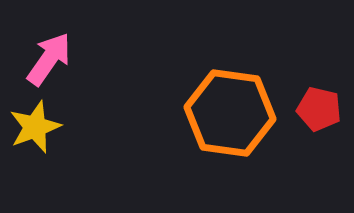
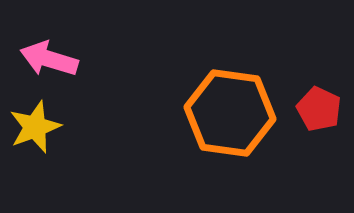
pink arrow: rotated 108 degrees counterclockwise
red pentagon: rotated 12 degrees clockwise
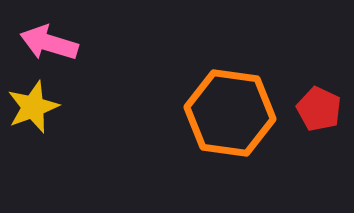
pink arrow: moved 16 px up
yellow star: moved 2 px left, 20 px up
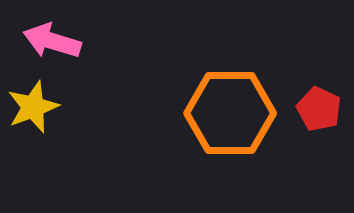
pink arrow: moved 3 px right, 2 px up
orange hexagon: rotated 8 degrees counterclockwise
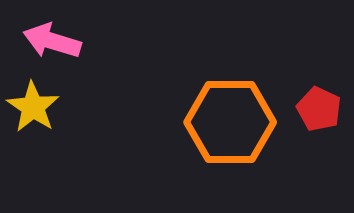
yellow star: rotated 18 degrees counterclockwise
orange hexagon: moved 9 px down
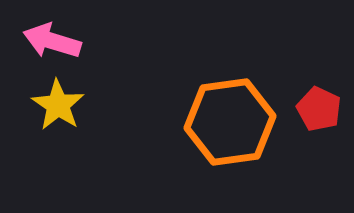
yellow star: moved 25 px right, 2 px up
orange hexagon: rotated 8 degrees counterclockwise
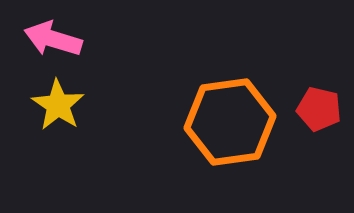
pink arrow: moved 1 px right, 2 px up
red pentagon: rotated 12 degrees counterclockwise
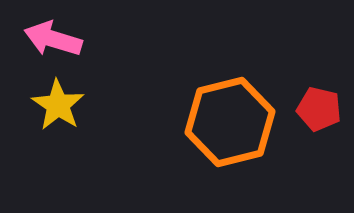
orange hexagon: rotated 6 degrees counterclockwise
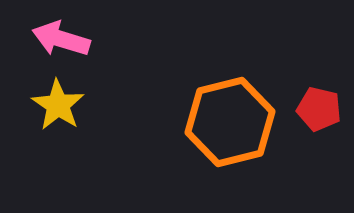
pink arrow: moved 8 px right
